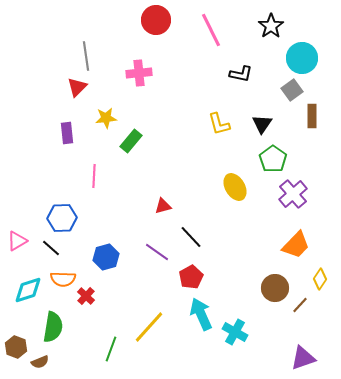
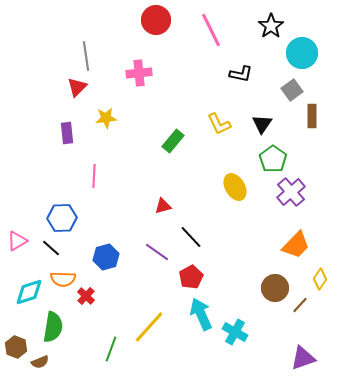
cyan circle at (302, 58): moved 5 px up
yellow L-shape at (219, 124): rotated 10 degrees counterclockwise
green rectangle at (131, 141): moved 42 px right
purple cross at (293, 194): moved 2 px left, 2 px up
cyan diamond at (28, 290): moved 1 px right, 2 px down
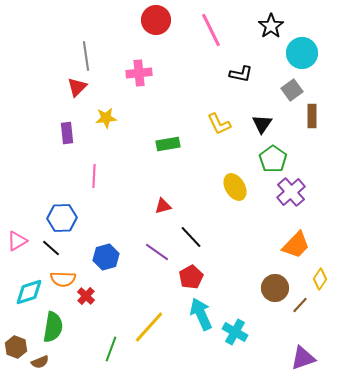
green rectangle at (173, 141): moved 5 px left, 3 px down; rotated 40 degrees clockwise
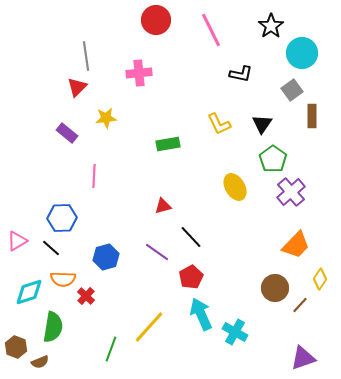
purple rectangle at (67, 133): rotated 45 degrees counterclockwise
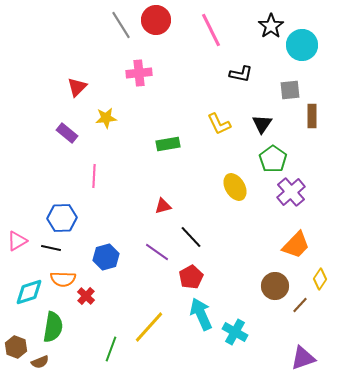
cyan circle at (302, 53): moved 8 px up
gray line at (86, 56): moved 35 px right, 31 px up; rotated 24 degrees counterclockwise
gray square at (292, 90): moved 2 px left; rotated 30 degrees clockwise
black line at (51, 248): rotated 30 degrees counterclockwise
brown circle at (275, 288): moved 2 px up
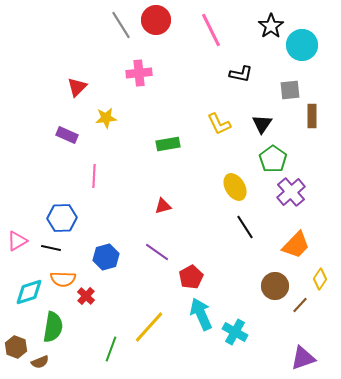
purple rectangle at (67, 133): moved 2 px down; rotated 15 degrees counterclockwise
black line at (191, 237): moved 54 px right, 10 px up; rotated 10 degrees clockwise
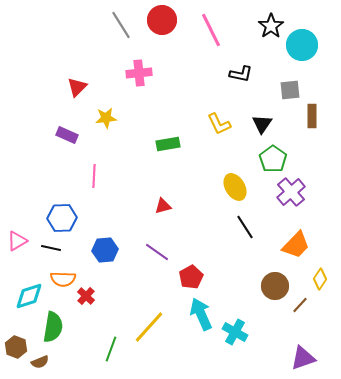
red circle at (156, 20): moved 6 px right
blue hexagon at (106, 257): moved 1 px left, 7 px up; rotated 10 degrees clockwise
cyan diamond at (29, 292): moved 4 px down
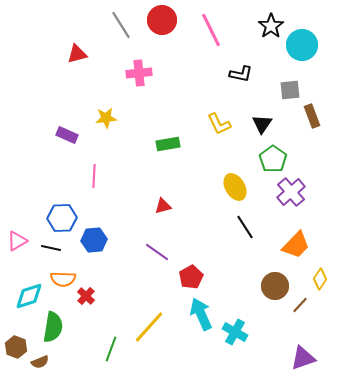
red triangle at (77, 87): moved 33 px up; rotated 30 degrees clockwise
brown rectangle at (312, 116): rotated 20 degrees counterclockwise
blue hexagon at (105, 250): moved 11 px left, 10 px up
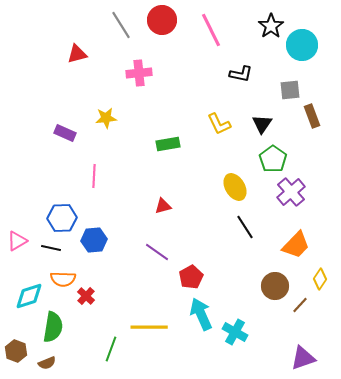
purple rectangle at (67, 135): moved 2 px left, 2 px up
yellow line at (149, 327): rotated 48 degrees clockwise
brown hexagon at (16, 347): moved 4 px down
brown semicircle at (40, 362): moved 7 px right, 1 px down
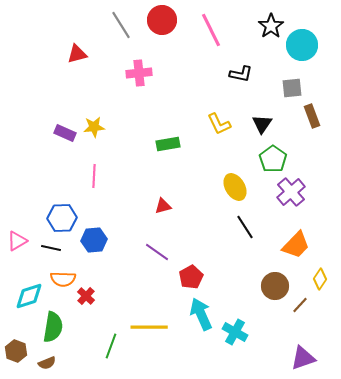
gray square at (290, 90): moved 2 px right, 2 px up
yellow star at (106, 118): moved 12 px left, 9 px down
green line at (111, 349): moved 3 px up
